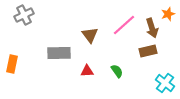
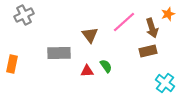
pink line: moved 3 px up
green semicircle: moved 11 px left, 5 px up
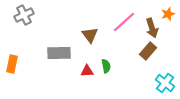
brown rectangle: rotated 36 degrees counterclockwise
green semicircle: rotated 24 degrees clockwise
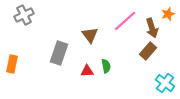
pink line: moved 1 px right, 1 px up
gray rectangle: rotated 70 degrees counterclockwise
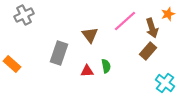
orange rectangle: rotated 60 degrees counterclockwise
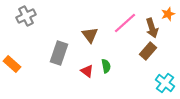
gray cross: moved 2 px right, 1 px down
pink line: moved 2 px down
red triangle: rotated 40 degrees clockwise
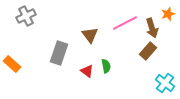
pink line: rotated 15 degrees clockwise
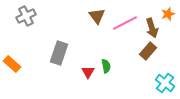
brown triangle: moved 7 px right, 19 px up
red triangle: moved 1 px right, 1 px down; rotated 24 degrees clockwise
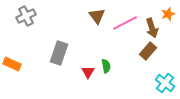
orange rectangle: rotated 18 degrees counterclockwise
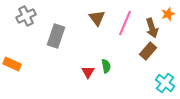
brown triangle: moved 2 px down
pink line: rotated 40 degrees counterclockwise
gray rectangle: moved 3 px left, 17 px up
